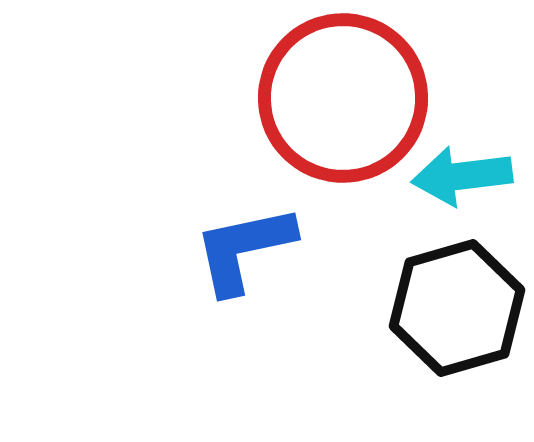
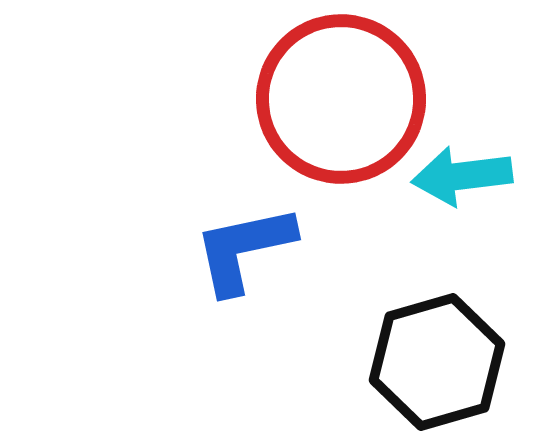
red circle: moved 2 px left, 1 px down
black hexagon: moved 20 px left, 54 px down
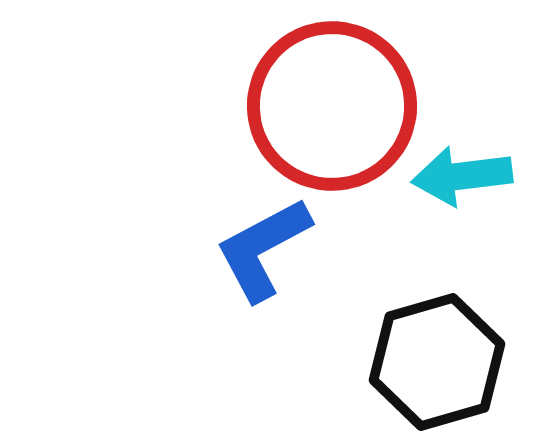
red circle: moved 9 px left, 7 px down
blue L-shape: moved 19 px right; rotated 16 degrees counterclockwise
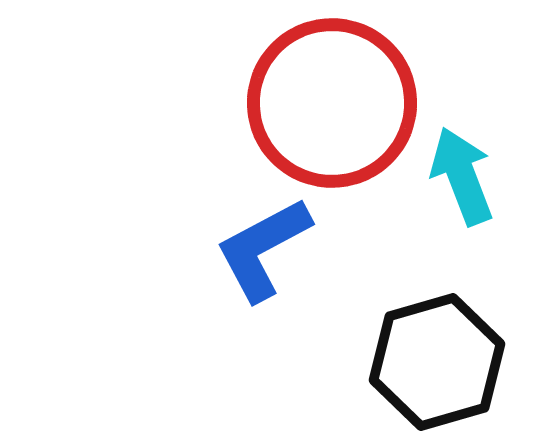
red circle: moved 3 px up
cyan arrow: rotated 76 degrees clockwise
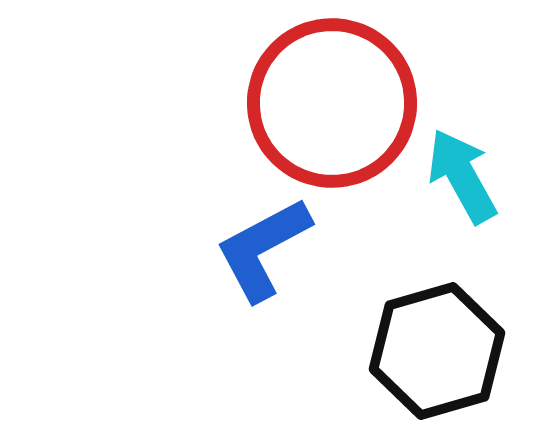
cyan arrow: rotated 8 degrees counterclockwise
black hexagon: moved 11 px up
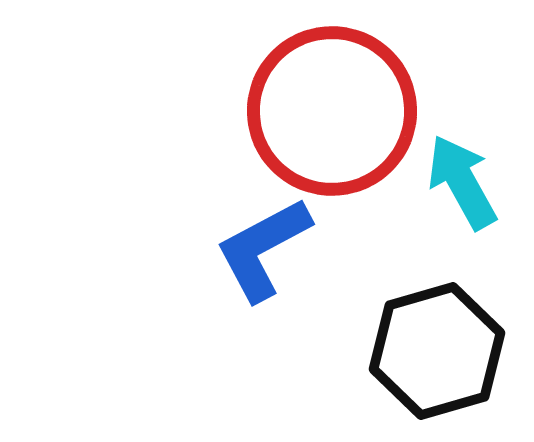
red circle: moved 8 px down
cyan arrow: moved 6 px down
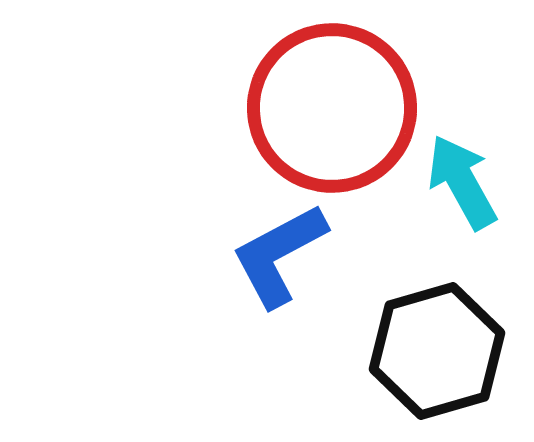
red circle: moved 3 px up
blue L-shape: moved 16 px right, 6 px down
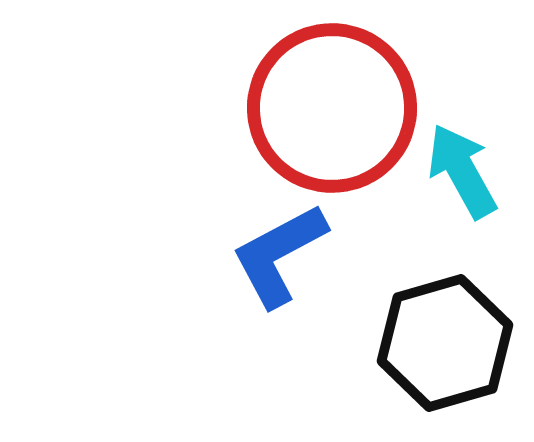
cyan arrow: moved 11 px up
black hexagon: moved 8 px right, 8 px up
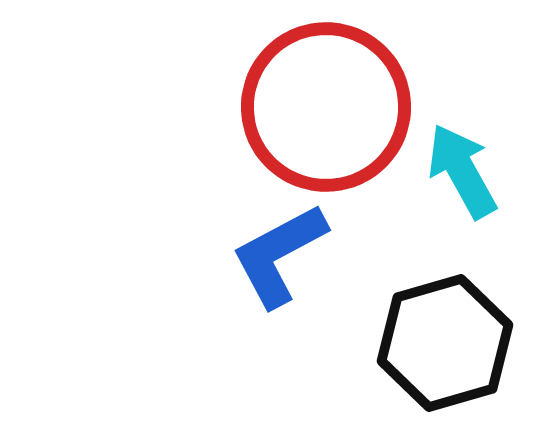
red circle: moved 6 px left, 1 px up
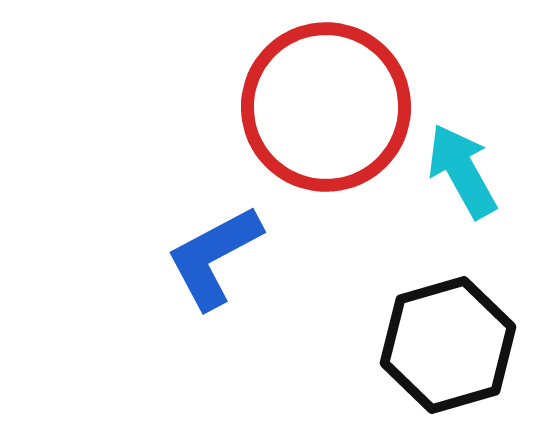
blue L-shape: moved 65 px left, 2 px down
black hexagon: moved 3 px right, 2 px down
